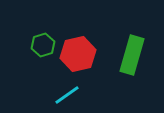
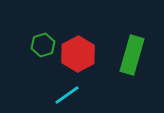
red hexagon: rotated 16 degrees counterclockwise
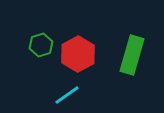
green hexagon: moved 2 px left
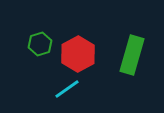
green hexagon: moved 1 px left, 1 px up
cyan line: moved 6 px up
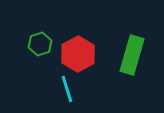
cyan line: rotated 72 degrees counterclockwise
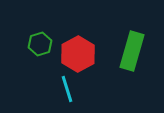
green rectangle: moved 4 px up
